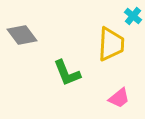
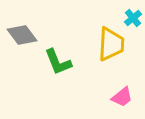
cyan cross: moved 2 px down; rotated 12 degrees clockwise
green L-shape: moved 9 px left, 11 px up
pink trapezoid: moved 3 px right, 1 px up
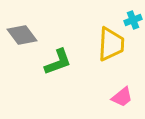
cyan cross: moved 2 px down; rotated 18 degrees clockwise
green L-shape: rotated 88 degrees counterclockwise
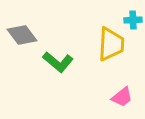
cyan cross: rotated 18 degrees clockwise
green L-shape: rotated 60 degrees clockwise
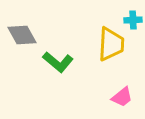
gray diamond: rotated 8 degrees clockwise
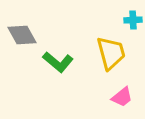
yellow trapezoid: moved 9 px down; rotated 18 degrees counterclockwise
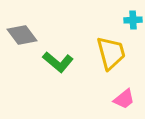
gray diamond: rotated 8 degrees counterclockwise
pink trapezoid: moved 2 px right, 2 px down
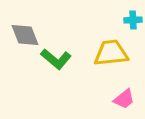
gray diamond: moved 3 px right; rotated 16 degrees clockwise
yellow trapezoid: rotated 81 degrees counterclockwise
green L-shape: moved 2 px left, 3 px up
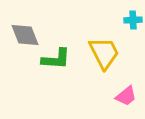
yellow trapezoid: moved 7 px left; rotated 69 degrees clockwise
green L-shape: rotated 36 degrees counterclockwise
pink trapezoid: moved 2 px right, 3 px up
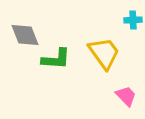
yellow trapezoid: rotated 9 degrees counterclockwise
pink trapezoid: rotated 95 degrees counterclockwise
